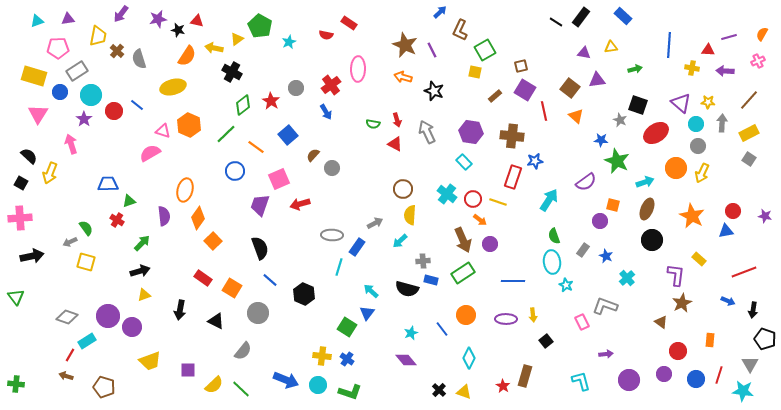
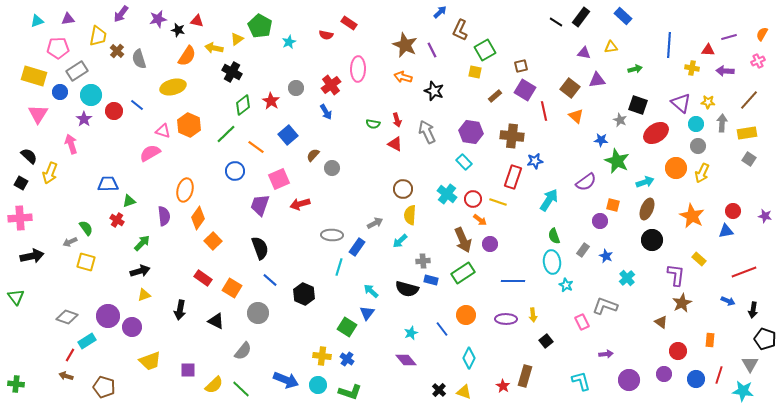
yellow rectangle at (749, 133): moved 2 px left; rotated 18 degrees clockwise
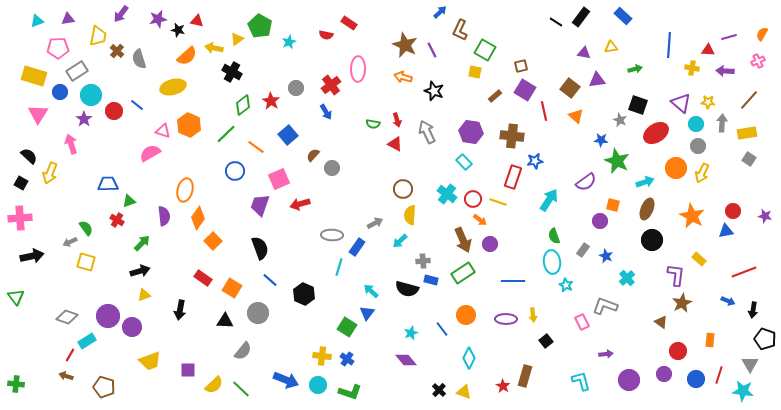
green square at (485, 50): rotated 30 degrees counterclockwise
orange semicircle at (187, 56): rotated 15 degrees clockwise
black triangle at (216, 321): moved 9 px right; rotated 24 degrees counterclockwise
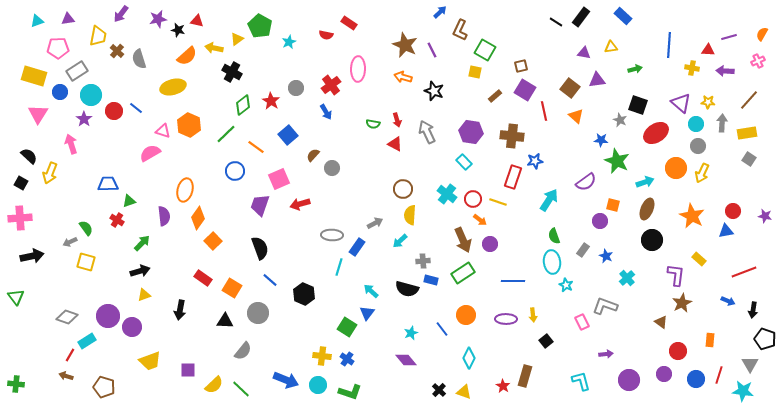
blue line at (137, 105): moved 1 px left, 3 px down
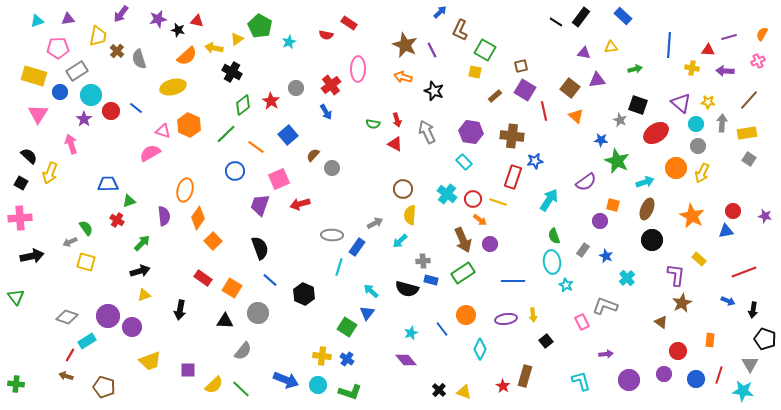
red circle at (114, 111): moved 3 px left
purple ellipse at (506, 319): rotated 10 degrees counterclockwise
cyan diamond at (469, 358): moved 11 px right, 9 px up
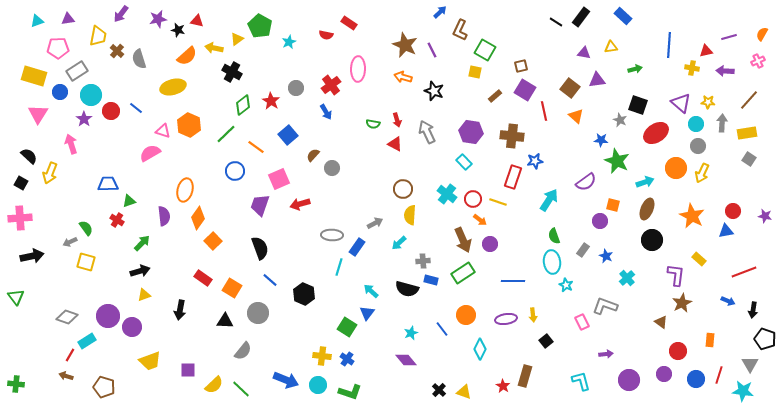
red triangle at (708, 50): moved 2 px left, 1 px down; rotated 16 degrees counterclockwise
cyan arrow at (400, 241): moved 1 px left, 2 px down
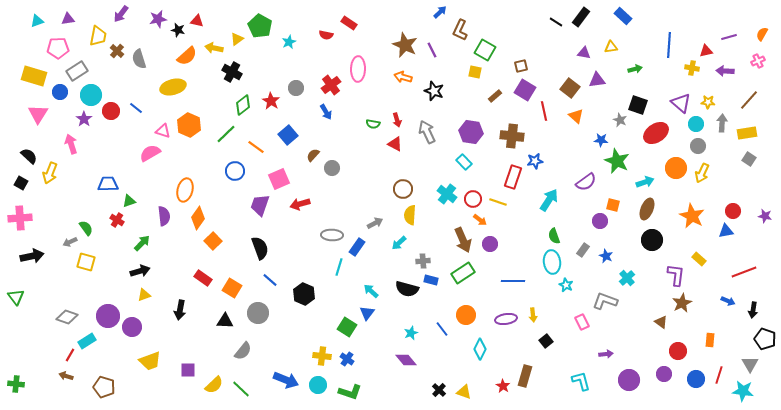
gray L-shape at (605, 306): moved 5 px up
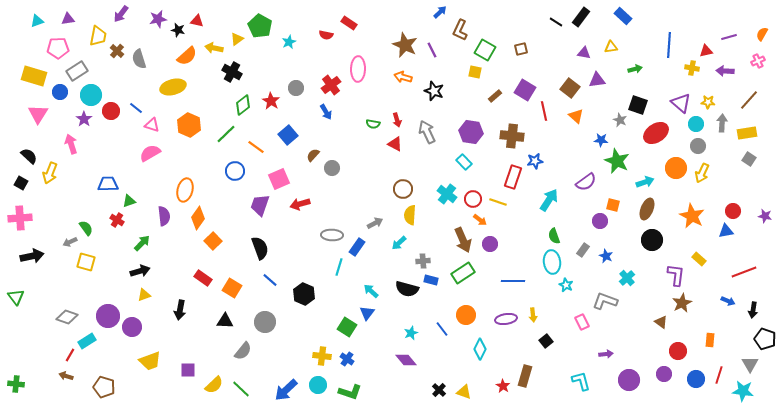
brown square at (521, 66): moved 17 px up
pink triangle at (163, 131): moved 11 px left, 6 px up
gray circle at (258, 313): moved 7 px right, 9 px down
blue arrow at (286, 380): moved 10 px down; rotated 115 degrees clockwise
